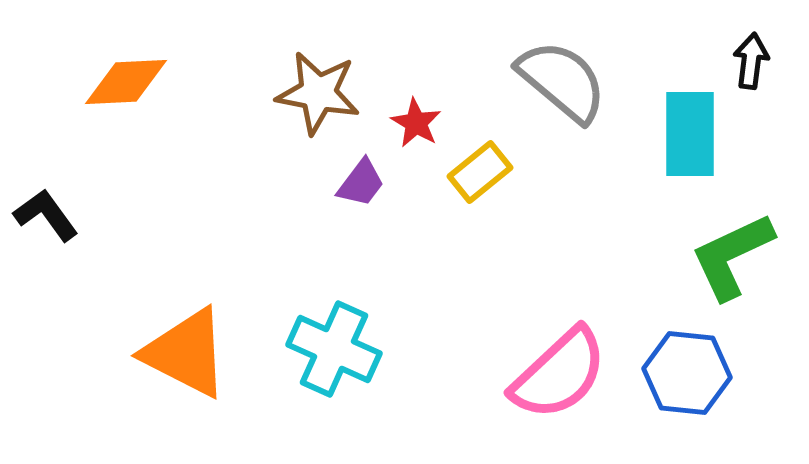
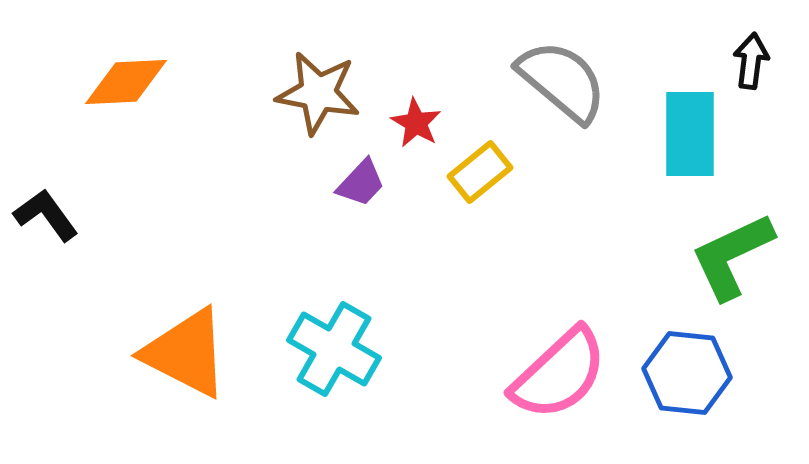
purple trapezoid: rotated 6 degrees clockwise
cyan cross: rotated 6 degrees clockwise
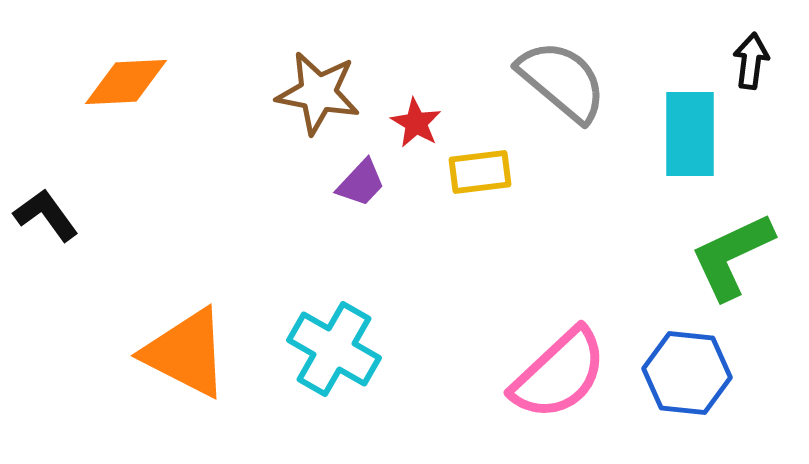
yellow rectangle: rotated 32 degrees clockwise
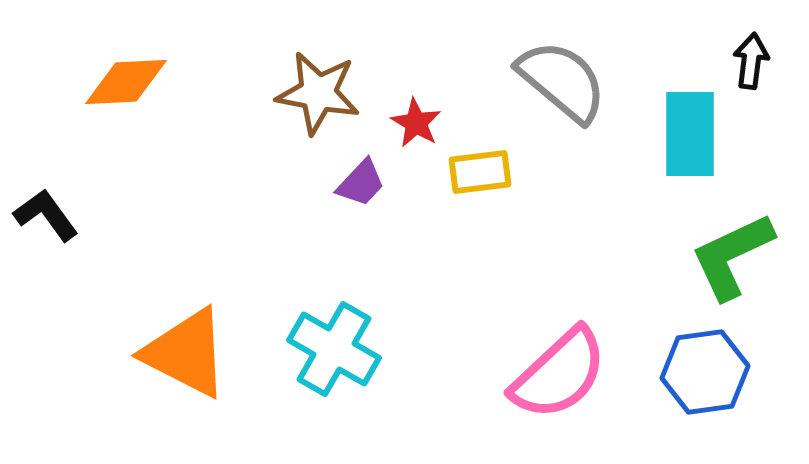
blue hexagon: moved 18 px right, 1 px up; rotated 14 degrees counterclockwise
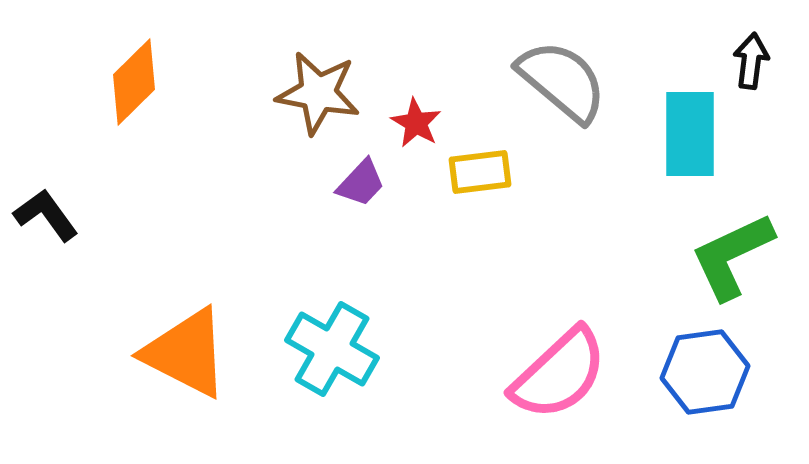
orange diamond: moved 8 px right; rotated 42 degrees counterclockwise
cyan cross: moved 2 px left
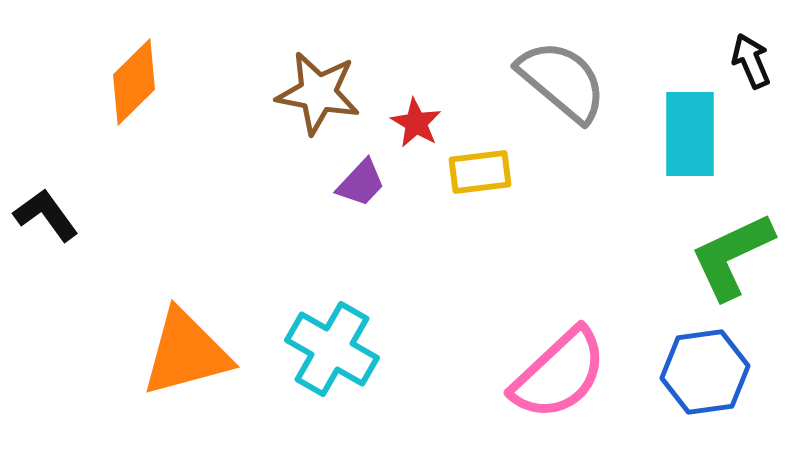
black arrow: rotated 30 degrees counterclockwise
orange triangle: rotated 42 degrees counterclockwise
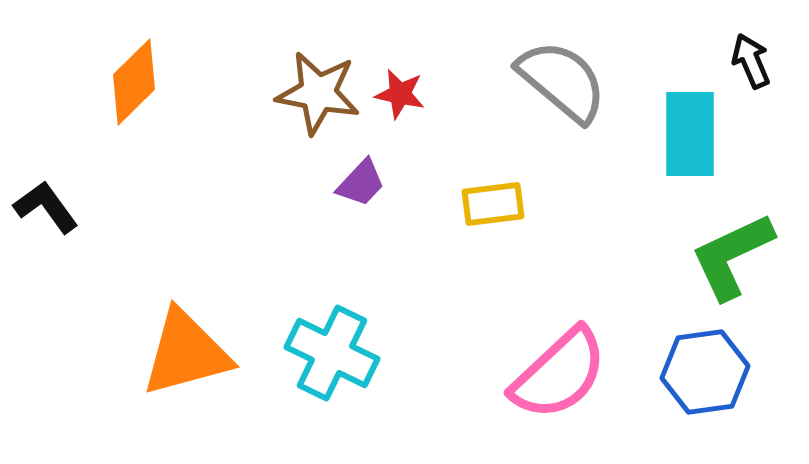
red star: moved 16 px left, 29 px up; rotated 18 degrees counterclockwise
yellow rectangle: moved 13 px right, 32 px down
black L-shape: moved 8 px up
cyan cross: moved 4 px down; rotated 4 degrees counterclockwise
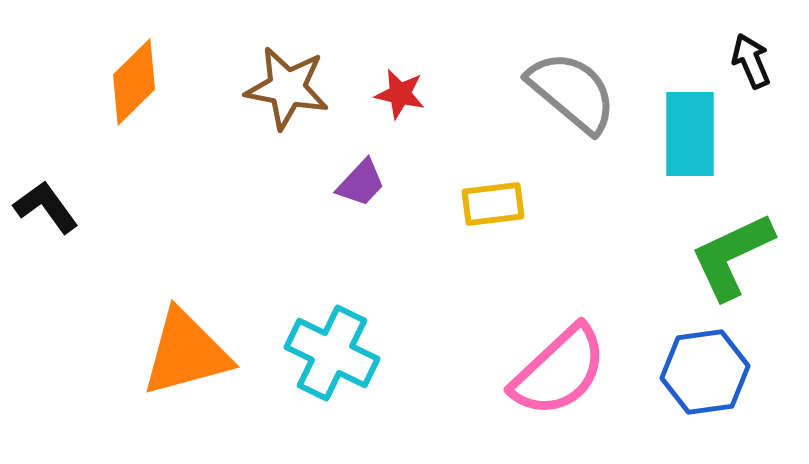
gray semicircle: moved 10 px right, 11 px down
brown star: moved 31 px left, 5 px up
pink semicircle: moved 3 px up
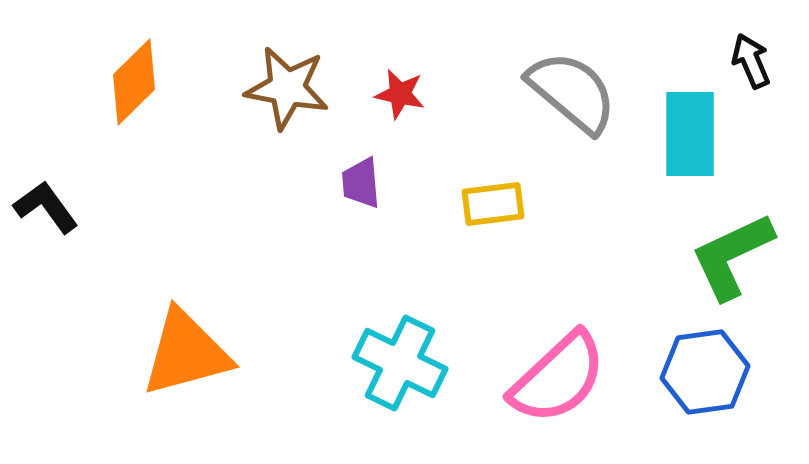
purple trapezoid: rotated 132 degrees clockwise
cyan cross: moved 68 px right, 10 px down
pink semicircle: moved 1 px left, 7 px down
